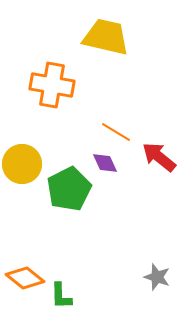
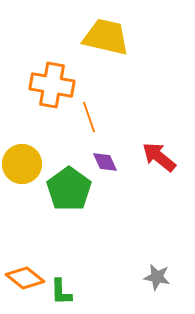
orange line: moved 27 px left, 15 px up; rotated 40 degrees clockwise
purple diamond: moved 1 px up
green pentagon: rotated 9 degrees counterclockwise
gray star: rotated 8 degrees counterclockwise
green L-shape: moved 4 px up
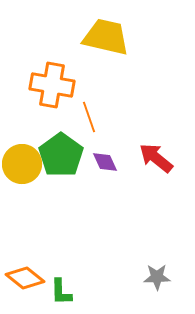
red arrow: moved 3 px left, 1 px down
green pentagon: moved 8 px left, 34 px up
gray star: rotated 12 degrees counterclockwise
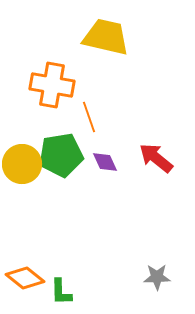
green pentagon: rotated 27 degrees clockwise
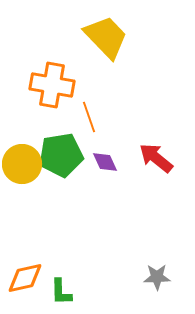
yellow trapezoid: rotated 33 degrees clockwise
orange diamond: rotated 51 degrees counterclockwise
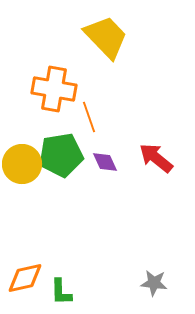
orange cross: moved 2 px right, 4 px down
gray star: moved 3 px left, 6 px down; rotated 8 degrees clockwise
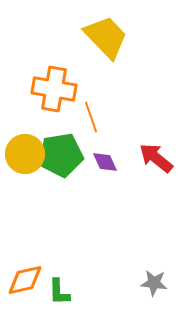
orange line: moved 2 px right
yellow circle: moved 3 px right, 10 px up
orange diamond: moved 2 px down
green L-shape: moved 2 px left
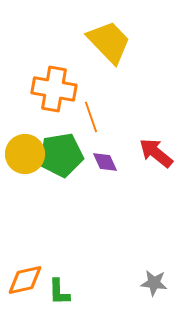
yellow trapezoid: moved 3 px right, 5 px down
red arrow: moved 5 px up
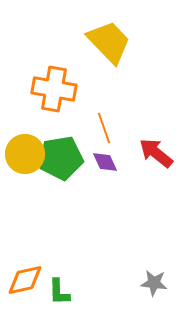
orange line: moved 13 px right, 11 px down
green pentagon: moved 3 px down
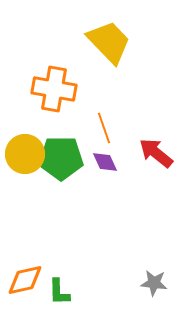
green pentagon: rotated 9 degrees clockwise
